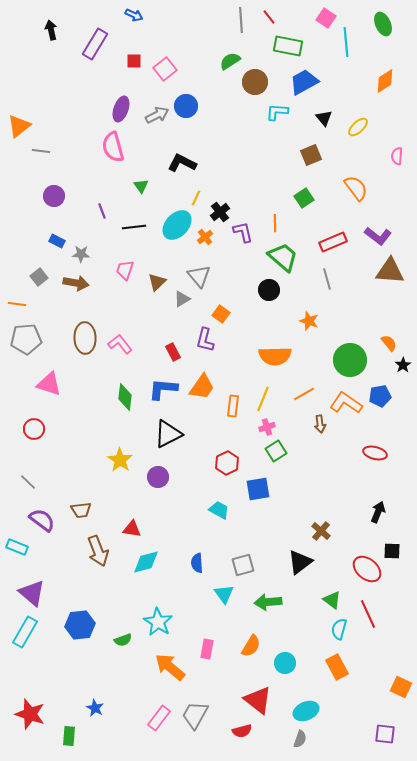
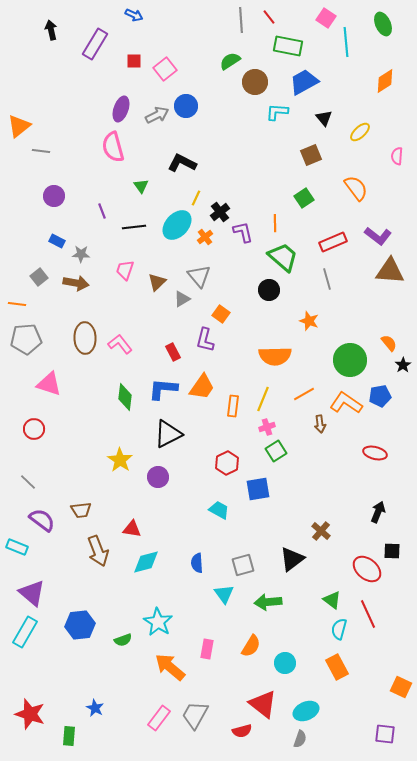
yellow ellipse at (358, 127): moved 2 px right, 5 px down
black triangle at (300, 562): moved 8 px left, 3 px up
red triangle at (258, 700): moved 5 px right, 4 px down
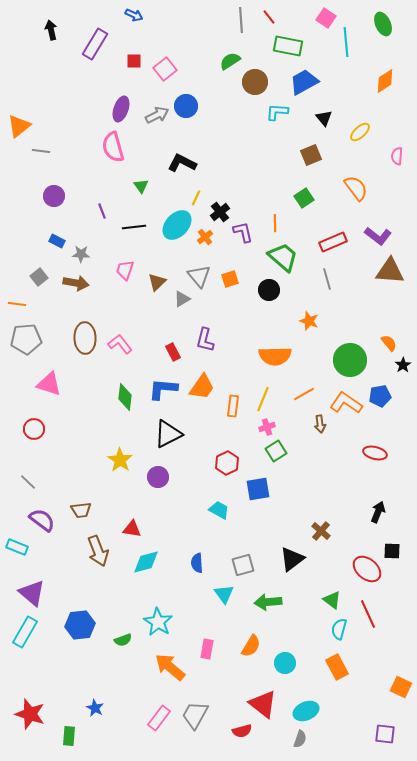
orange square at (221, 314): moved 9 px right, 35 px up; rotated 36 degrees clockwise
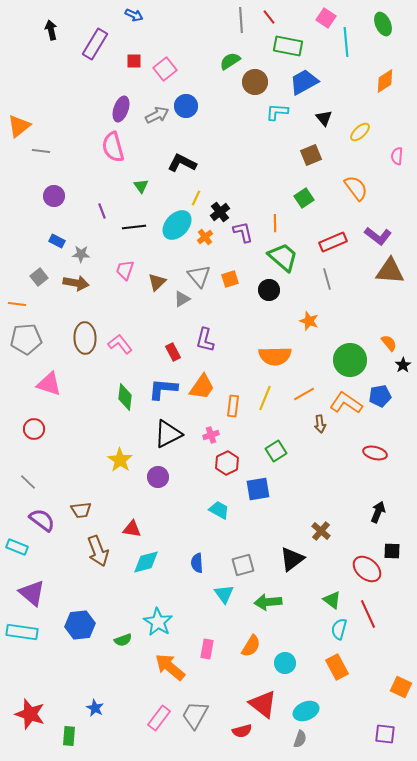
yellow line at (263, 399): moved 2 px right, 1 px up
pink cross at (267, 427): moved 56 px left, 8 px down
cyan rectangle at (25, 632): moved 3 px left; rotated 68 degrees clockwise
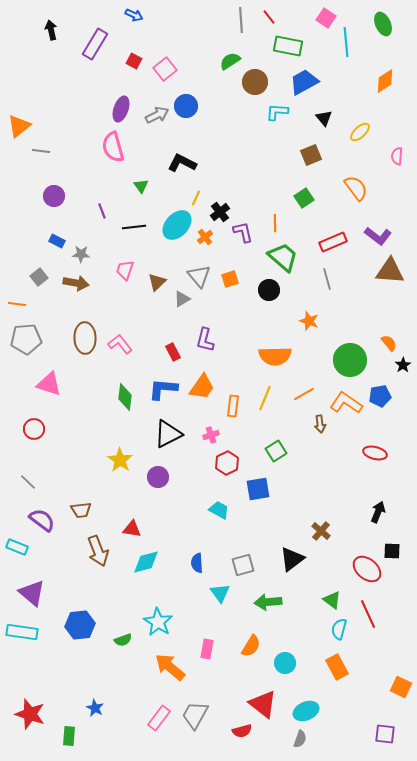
red square at (134, 61): rotated 28 degrees clockwise
cyan triangle at (224, 594): moved 4 px left, 1 px up
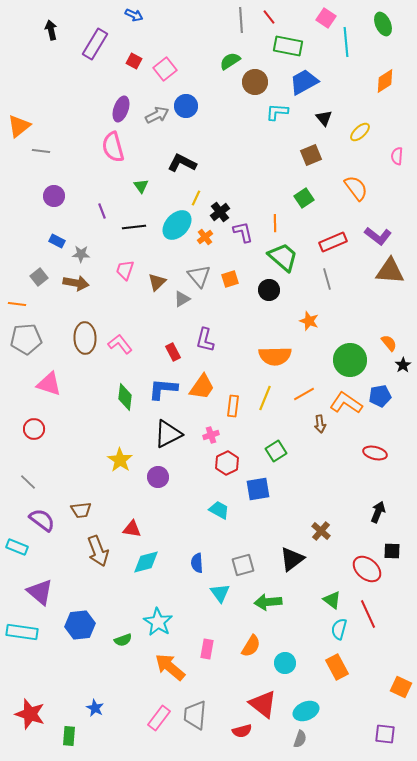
purple triangle at (32, 593): moved 8 px right, 1 px up
gray trapezoid at (195, 715): rotated 24 degrees counterclockwise
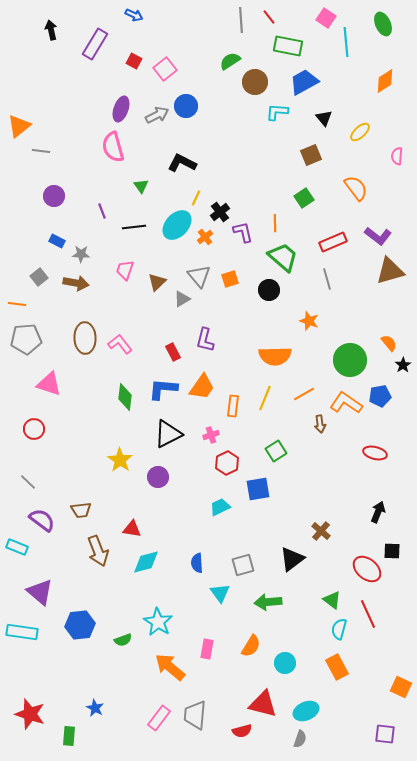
brown triangle at (390, 271): rotated 20 degrees counterclockwise
cyan trapezoid at (219, 510): moved 1 px right, 3 px up; rotated 55 degrees counterclockwise
red triangle at (263, 704): rotated 24 degrees counterclockwise
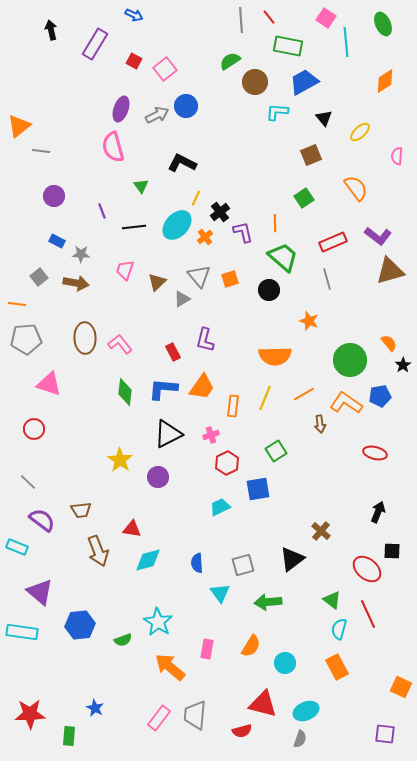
green diamond at (125, 397): moved 5 px up
cyan diamond at (146, 562): moved 2 px right, 2 px up
red star at (30, 714): rotated 20 degrees counterclockwise
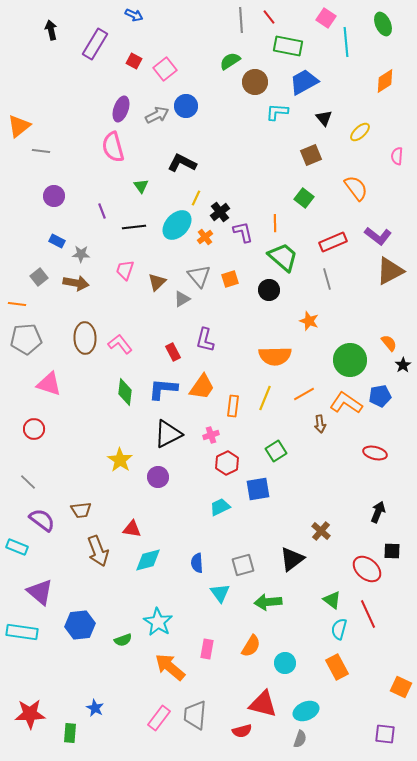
green square at (304, 198): rotated 18 degrees counterclockwise
brown triangle at (390, 271): rotated 12 degrees counterclockwise
green rectangle at (69, 736): moved 1 px right, 3 px up
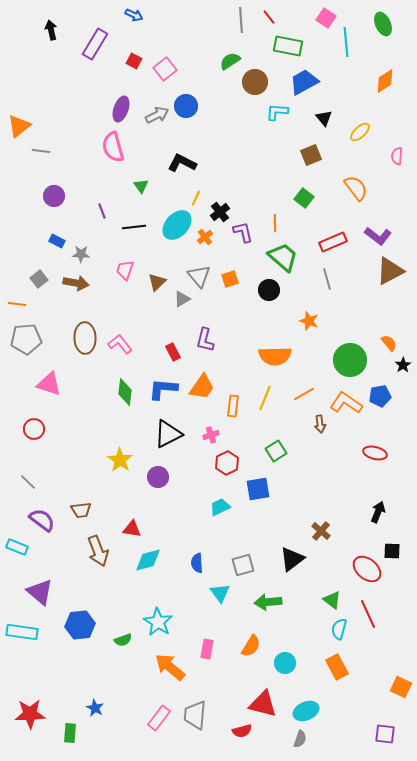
gray square at (39, 277): moved 2 px down
